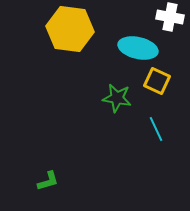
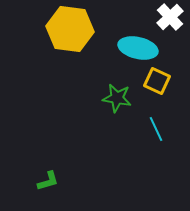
white cross: rotated 36 degrees clockwise
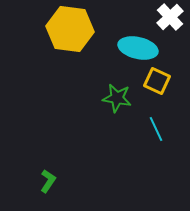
green L-shape: rotated 40 degrees counterclockwise
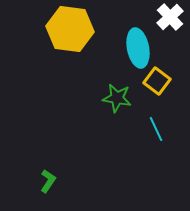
cyan ellipse: rotated 66 degrees clockwise
yellow square: rotated 12 degrees clockwise
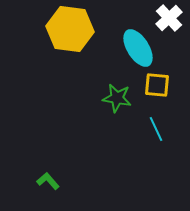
white cross: moved 1 px left, 1 px down
cyan ellipse: rotated 21 degrees counterclockwise
yellow square: moved 4 px down; rotated 32 degrees counterclockwise
green L-shape: rotated 75 degrees counterclockwise
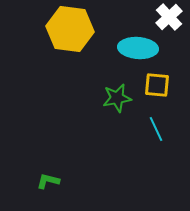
white cross: moved 1 px up
cyan ellipse: rotated 54 degrees counterclockwise
green star: rotated 20 degrees counterclockwise
green L-shape: rotated 35 degrees counterclockwise
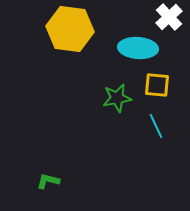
cyan line: moved 3 px up
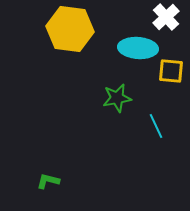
white cross: moved 3 px left
yellow square: moved 14 px right, 14 px up
